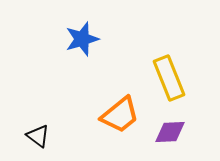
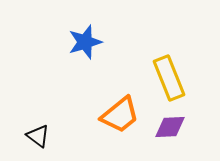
blue star: moved 3 px right, 3 px down
purple diamond: moved 5 px up
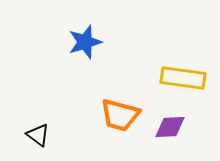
yellow rectangle: moved 14 px right; rotated 60 degrees counterclockwise
orange trapezoid: rotated 54 degrees clockwise
black triangle: moved 1 px up
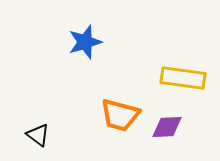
purple diamond: moved 3 px left
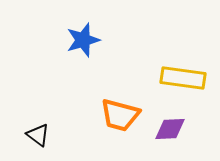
blue star: moved 2 px left, 2 px up
purple diamond: moved 3 px right, 2 px down
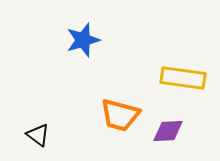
purple diamond: moved 2 px left, 2 px down
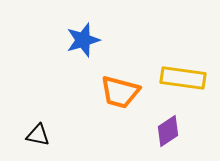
orange trapezoid: moved 23 px up
purple diamond: rotated 32 degrees counterclockwise
black triangle: rotated 25 degrees counterclockwise
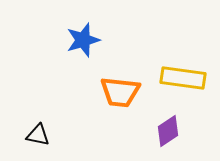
orange trapezoid: rotated 9 degrees counterclockwise
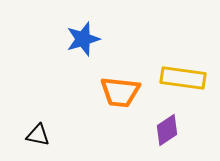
blue star: moved 1 px up
purple diamond: moved 1 px left, 1 px up
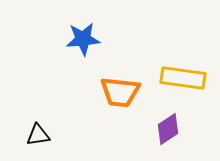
blue star: rotated 12 degrees clockwise
purple diamond: moved 1 px right, 1 px up
black triangle: rotated 20 degrees counterclockwise
